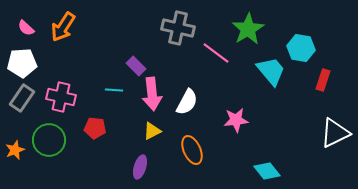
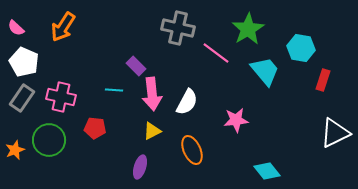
pink semicircle: moved 10 px left
white pentagon: moved 2 px right, 1 px up; rotated 28 degrees clockwise
cyan trapezoid: moved 6 px left
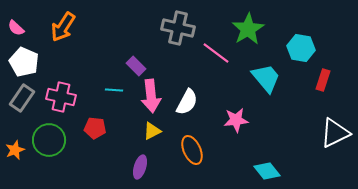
cyan trapezoid: moved 1 px right, 7 px down
pink arrow: moved 1 px left, 2 px down
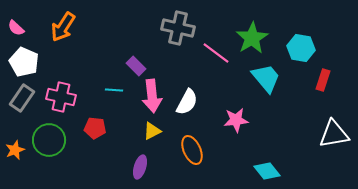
green star: moved 4 px right, 9 px down
pink arrow: moved 1 px right
white triangle: moved 1 px left, 1 px down; rotated 16 degrees clockwise
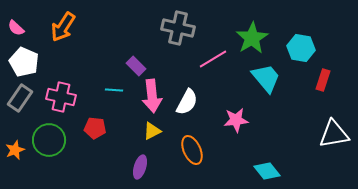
pink line: moved 3 px left, 6 px down; rotated 68 degrees counterclockwise
gray rectangle: moved 2 px left
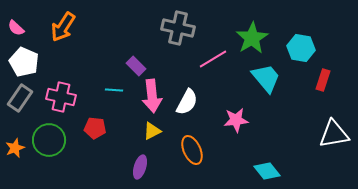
orange star: moved 2 px up
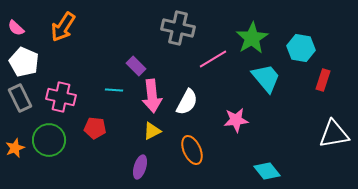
gray rectangle: rotated 60 degrees counterclockwise
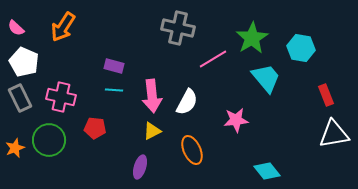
purple rectangle: moved 22 px left; rotated 30 degrees counterclockwise
red rectangle: moved 3 px right, 15 px down; rotated 40 degrees counterclockwise
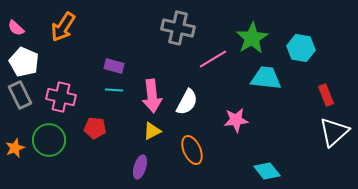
cyan trapezoid: rotated 44 degrees counterclockwise
gray rectangle: moved 3 px up
white triangle: moved 2 px up; rotated 32 degrees counterclockwise
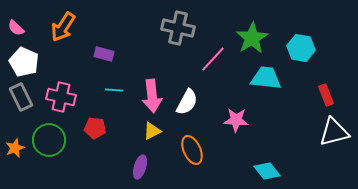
pink line: rotated 16 degrees counterclockwise
purple rectangle: moved 10 px left, 12 px up
gray rectangle: moved 1 px right, 2 px down
pink star: rotated 10 degrees clockwise
white triangle: rotated 28 degrees clockwise
